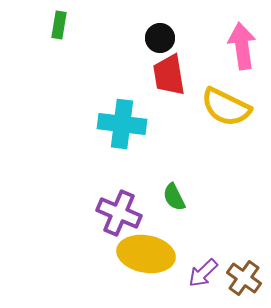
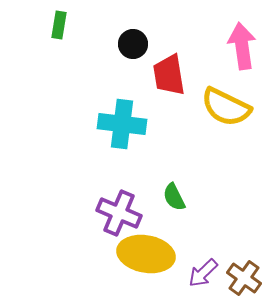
black circle: moved 27 px left, 6 px down
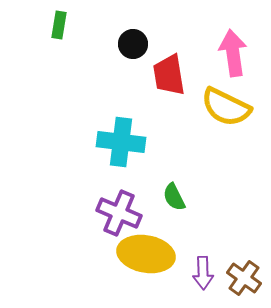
pink arrow: moved 9 px left, 7 px down
cyan cross: moved 1 px left, 18 px down
purple arrow: rotated 48 degrees counterclockwise
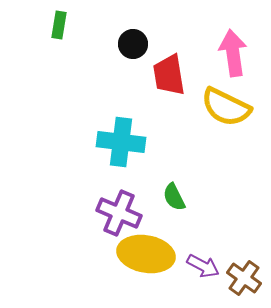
purple arrow: moved 7 px up; rotated 60 degrees counterclockwise
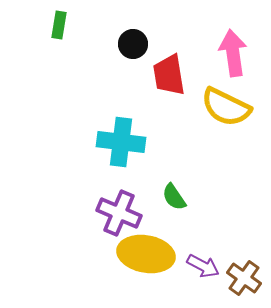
green semicircle: rotated 8 degrees counterclockwise
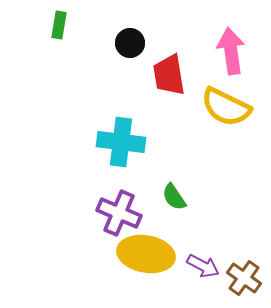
black circle: moved 3 px left, 1 px up
pink arrow: moved 2 px left, 2 px up
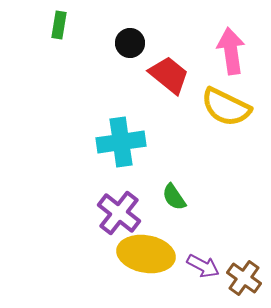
red trapezoid: rotated 138 degrees clockwise
cyan cross: rotated 15 degrees counterclockwise
purple cross: rotated 15 degrees clockwise
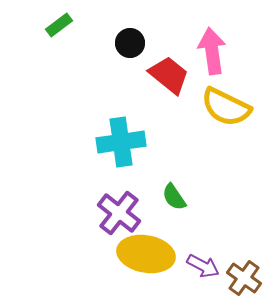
green rectangle: rotated 44 degrees clockwise
pink arrow: moved 19 px left
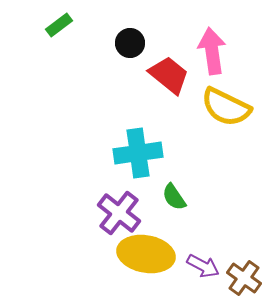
cyan cross: moved 17 px right, 11 px down
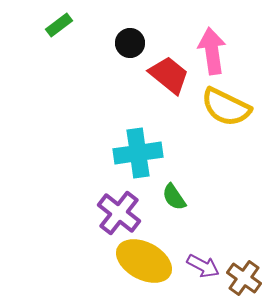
yellow ellipse: moved 2 px left, 7 px down; rotated 18 degrees clockwise
